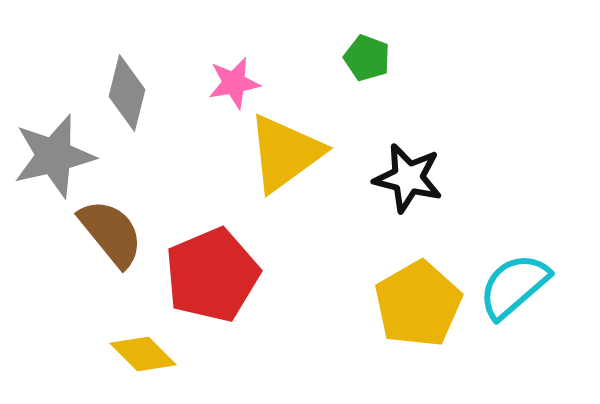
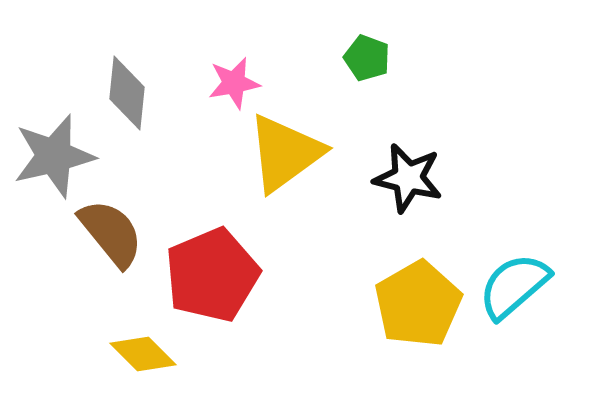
gray diamond: rotated 8 degrees counterclockwise
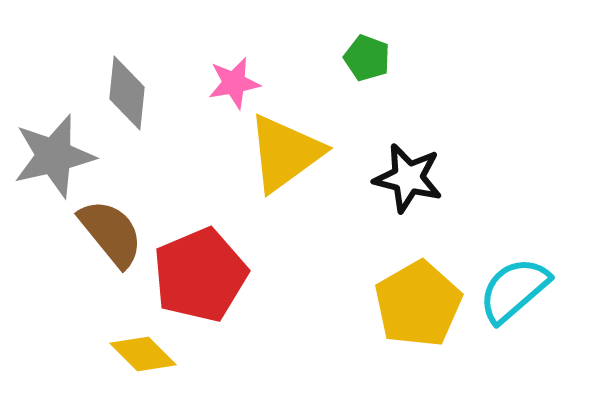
red pentagon: moved 12 px left
cyan semicircle: moved 4 px down
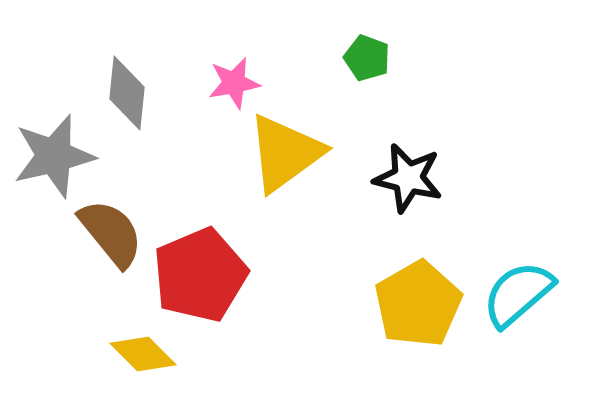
cyan semicircle: moved 4 px right, 4 px down
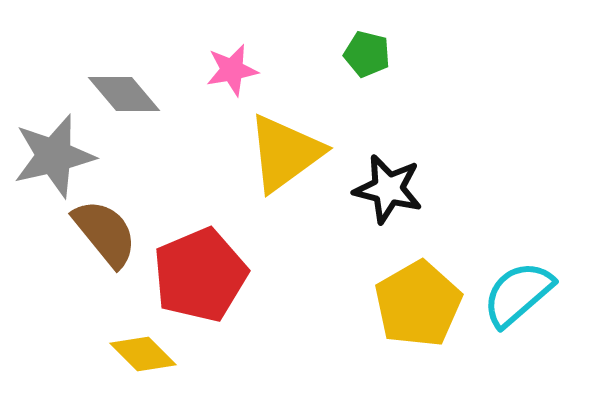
green pentagon: moved 4 px up; rotated 6 degrees counterclockwise
pink star: moved 2 px left, 13 px up
gray diamond: moved 3 px left, 1 px down; rotated 46 degrees counterclockwise
black star: moved 20 px left, 11 px down
brown semicircle: moved 6 px left
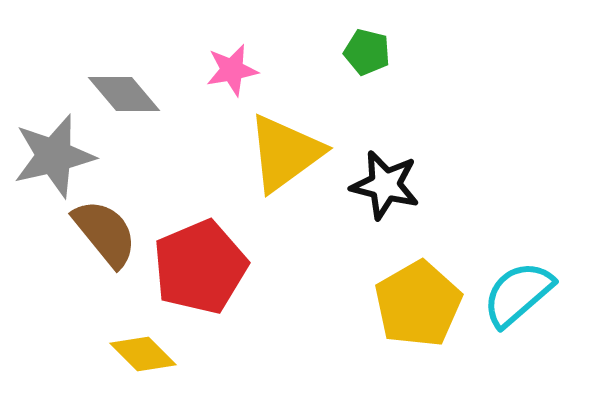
green pentagon: moved 2 px up
black star: moved 3 px left, 4 px up
red pentagon: moved 8 px up
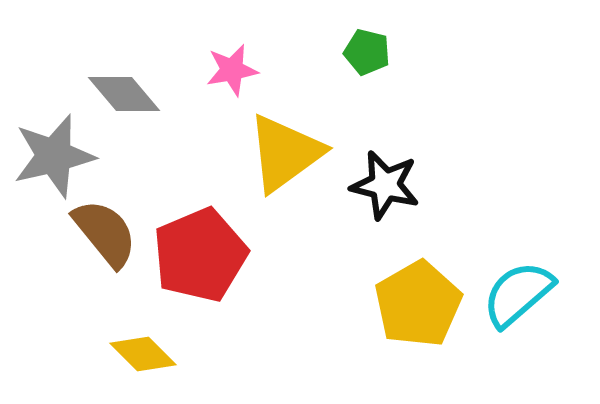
red pentagon: moved 12 px up
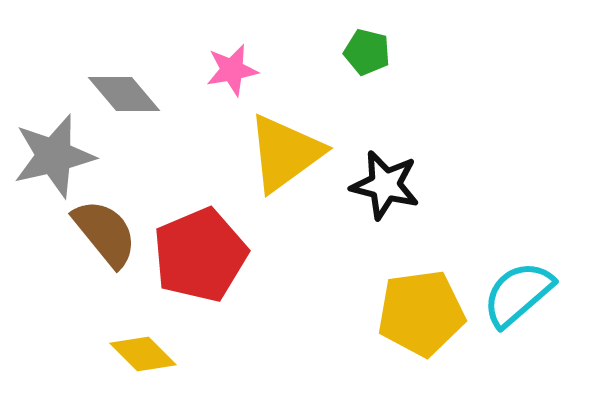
yellow pentagon: moved 3 px right, 9 px down; rotated 22 degrees clockwise
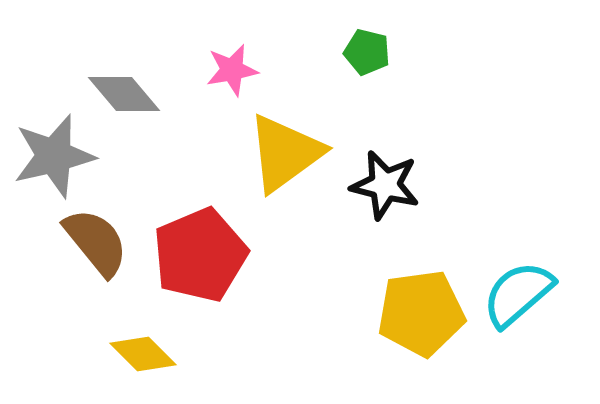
brown semicircle: moved 9 px left, 9 px down
